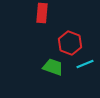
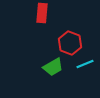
green trapezoid: rotated 130 degrees clockwise
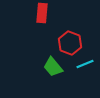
green trapezoid: rotated 80 degrees clockwise
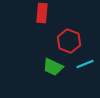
red hexagon: moved 1 px left, 2 px up
green trapezoid: rotated 25 degrees counterclockwise
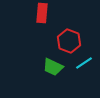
cyan line: moved 1 px left, 1 px up; rotated 12 degrees counterclockwise
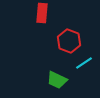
green trapezoid: moved 4 px right, 13 px down
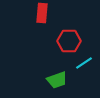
red hexagon: rotated 20 degrees counterclockwise
green trapezoid: rotated 45 degrees counterclockwise
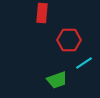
red hexagon: moved 1 px up
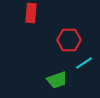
red rectangle: moved 11 px left
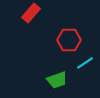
red rectangle: rotated 36 degrees clockwise
cyan line: moved 1 px right
